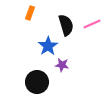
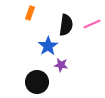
black semicircle: rotated 25 degrees clockwise
purple star: moved 1 px left
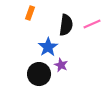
blue star: moved 1 px down
purple star: rotated 16 degrees clockwise
black circle: moved 2 px right, 8 px up
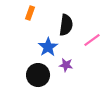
pink line: moved 16 px down; rotated 12 degrees counterclockwise
purple star: moved 5 px right; rotated 16 degrees counterclockwise
black circle: moved 1 px left, 1 px down
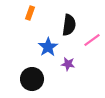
black semicircle: moved 3 px right
purple star: moved 2 px right, 1 px up
black circle: moved 6 px left, 4 px down
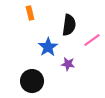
orange rectangle: rotated 32 degrees counterclockwise
black circle: moved 2 px down
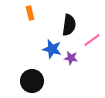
blue star: moved 4 px right, 2 px down; rotated 24 degrees counterclockwise
purple star: moved 3 px right, 6 px up
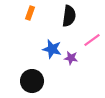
orange rectangle: rotated 32 degrees clockwise
black semicircle: moved 9 px up
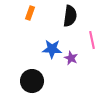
black semicircle: moved 1 px right
pink line: rotated 66 degrees counterclockwise
blue star: rotated 12 degrees counterclockwise
purple star: rotated 16 degrees clockwise
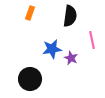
blue star: rotated 12 degrees counterclockwise
black circle: moved 2 px left, 2 px up
